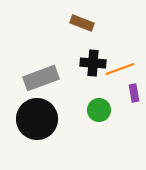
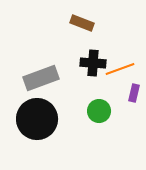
purple rectangle: rotated 24 degrees clockwise
green circle: moved 1 px down
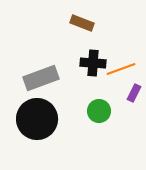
orange line: moved 1 px right
purple rectangle: rotated 12 degrees clockwise
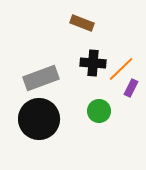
orange line: rotated 24 degrees counterclockwise
purple rectangle: moved 3 px left, 5 px up
black circle: moved 2 px right
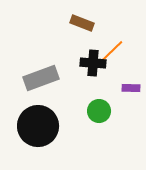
orange line: moved 10 px left, 17 px up
purple rectangle: rotated 66 degrees clockwise
black circle: moved 1 px left, 7 px down
